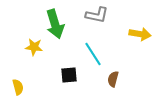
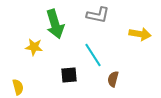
gray L-shape: moved 1 px right
cyan line: moved 1 px down
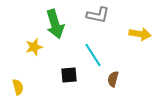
yellow star: rotated 24 degrees counterclockwise
